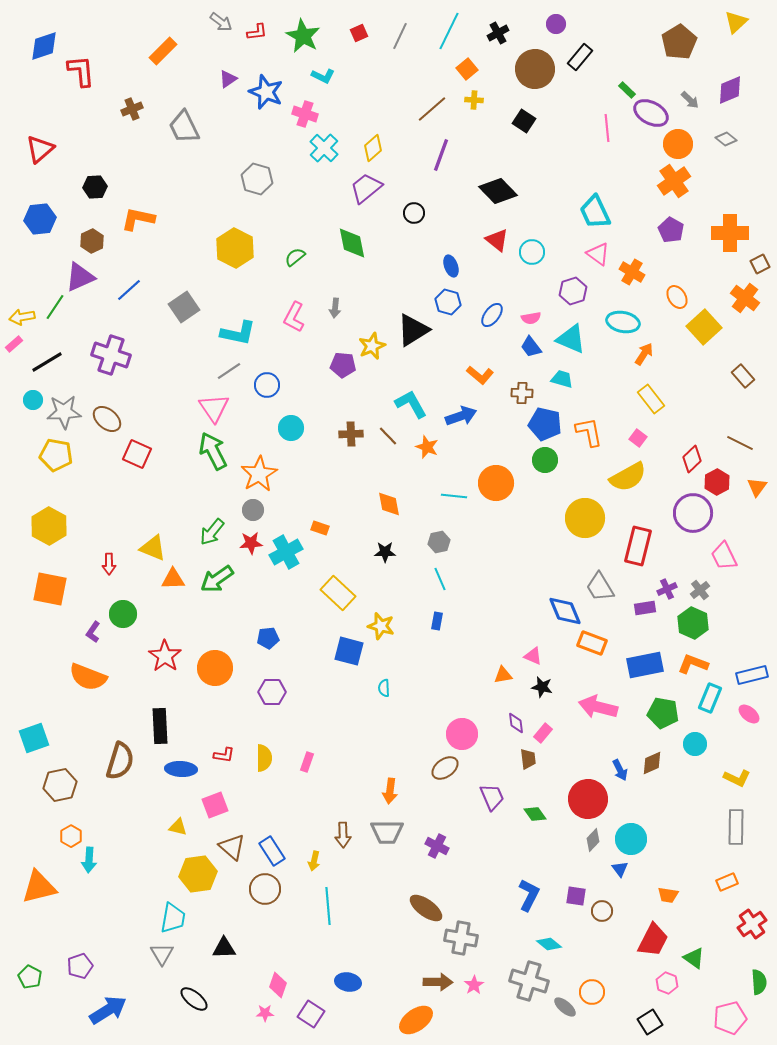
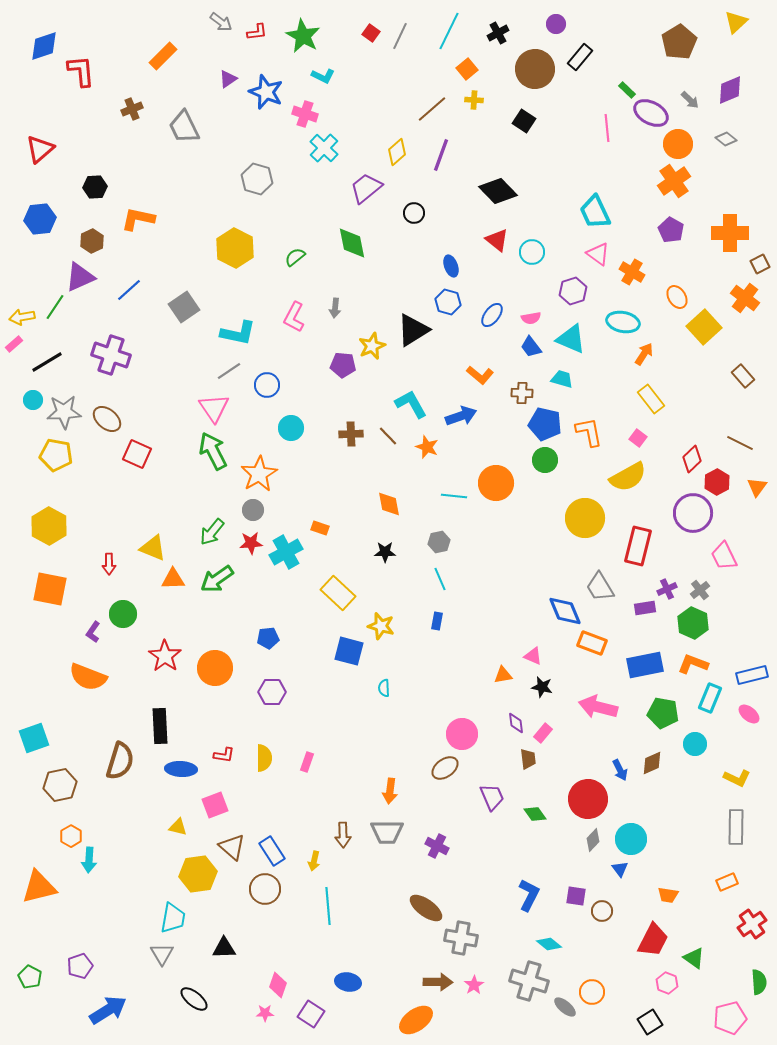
red square at (359, 33): moved 12 px right; rotated 30 degrees counterclockwise
orange rectangle at (163, 51): moved 5 px down
yellow diamond at (373, 148): moved 24 px right, 4 px down
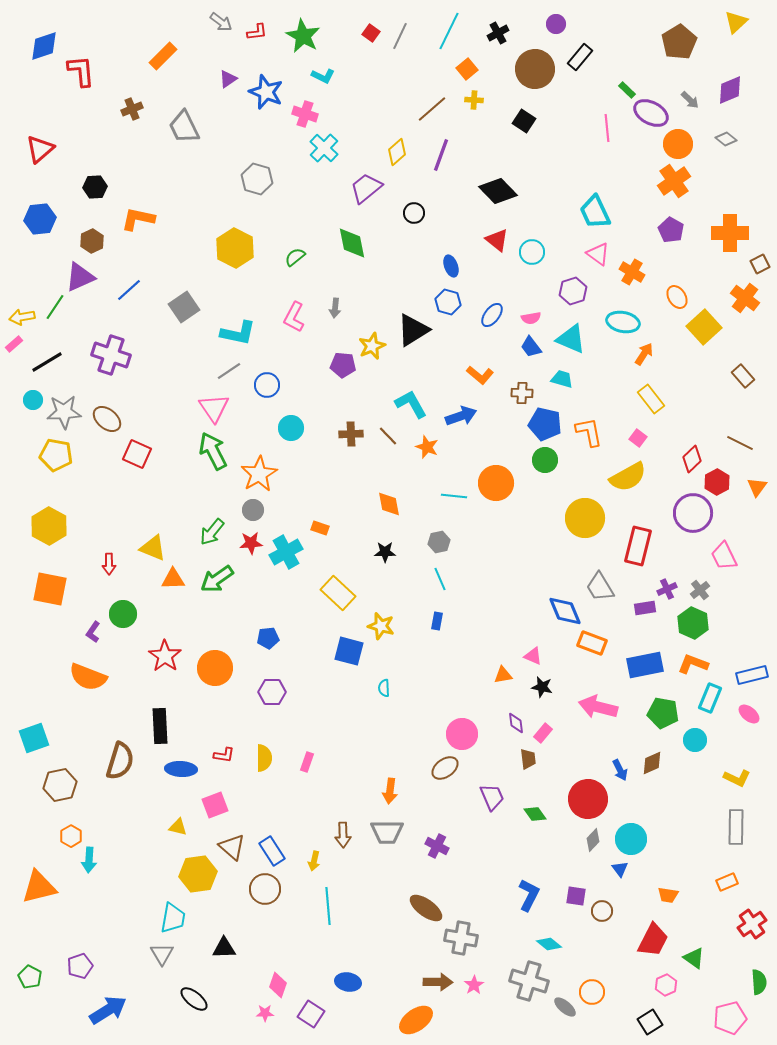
cyan circle at (695, 744): moved 4 px up
pink hexagon at (667, 983): moved 1 px left, 2 px down; rotated 15 degrees clockwise
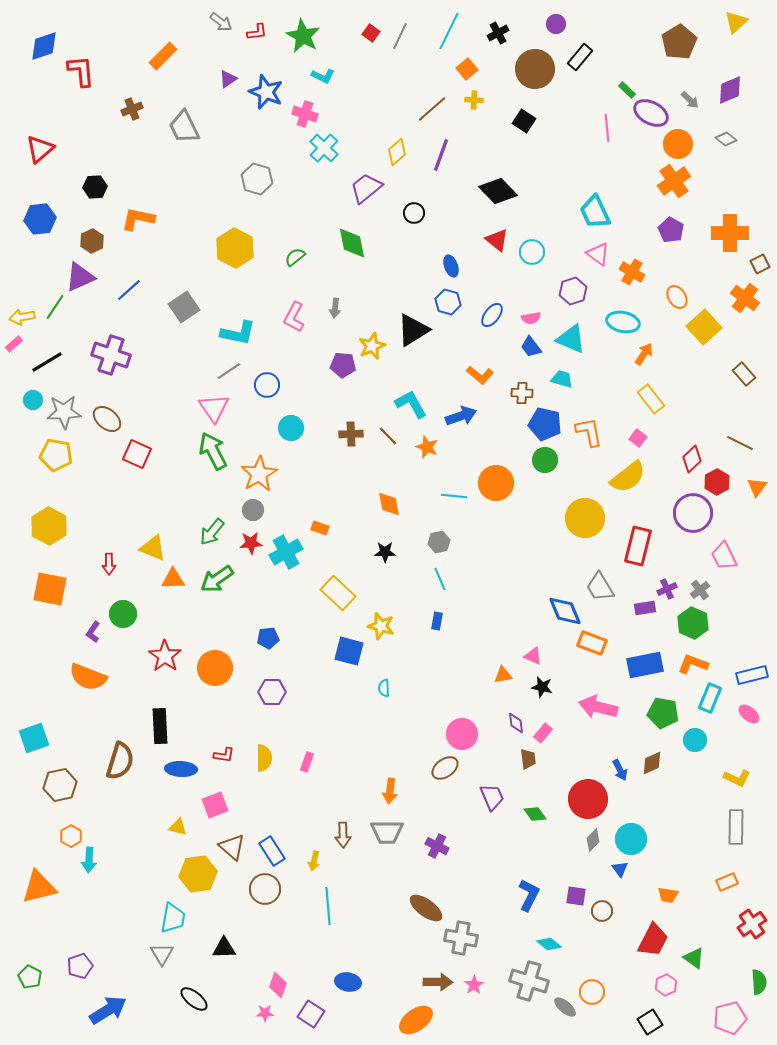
brown rectangle at (743, 376): moved 1 px right, 2 px up
yellow semicircle at (628, 477): rotated 9 degrees counterclockwise
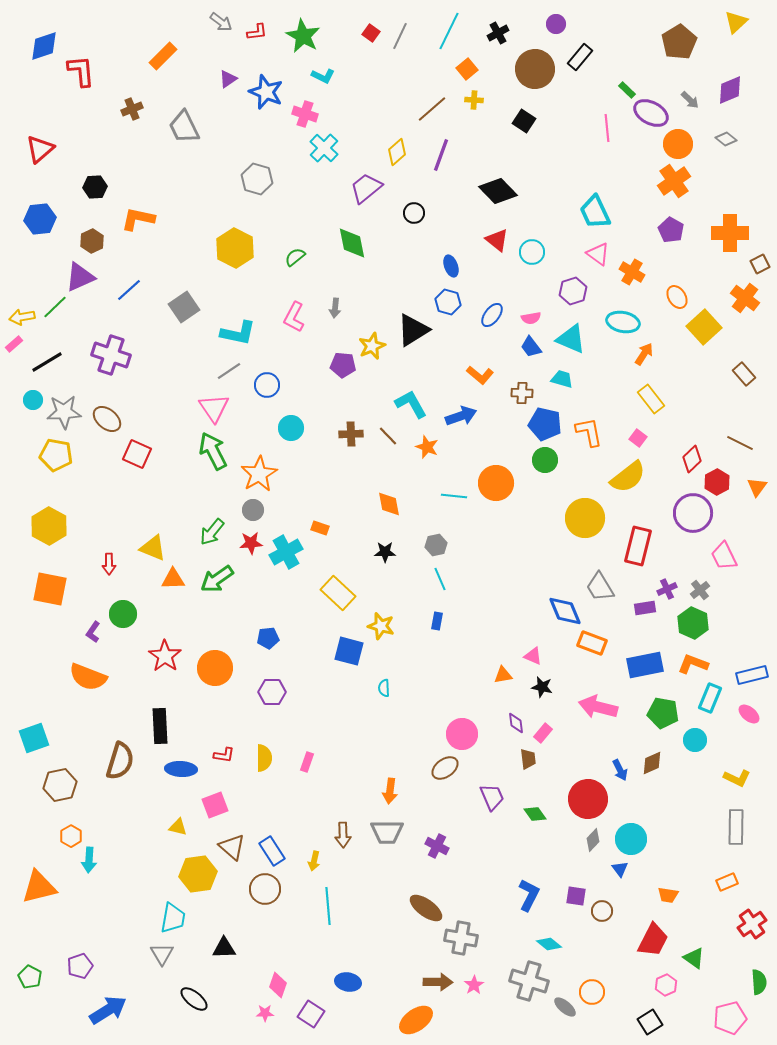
green line at (55, 307): rotated 12 degrees clockwise
gray hexagon at (439, 542): moved 3 px left, 3 px down
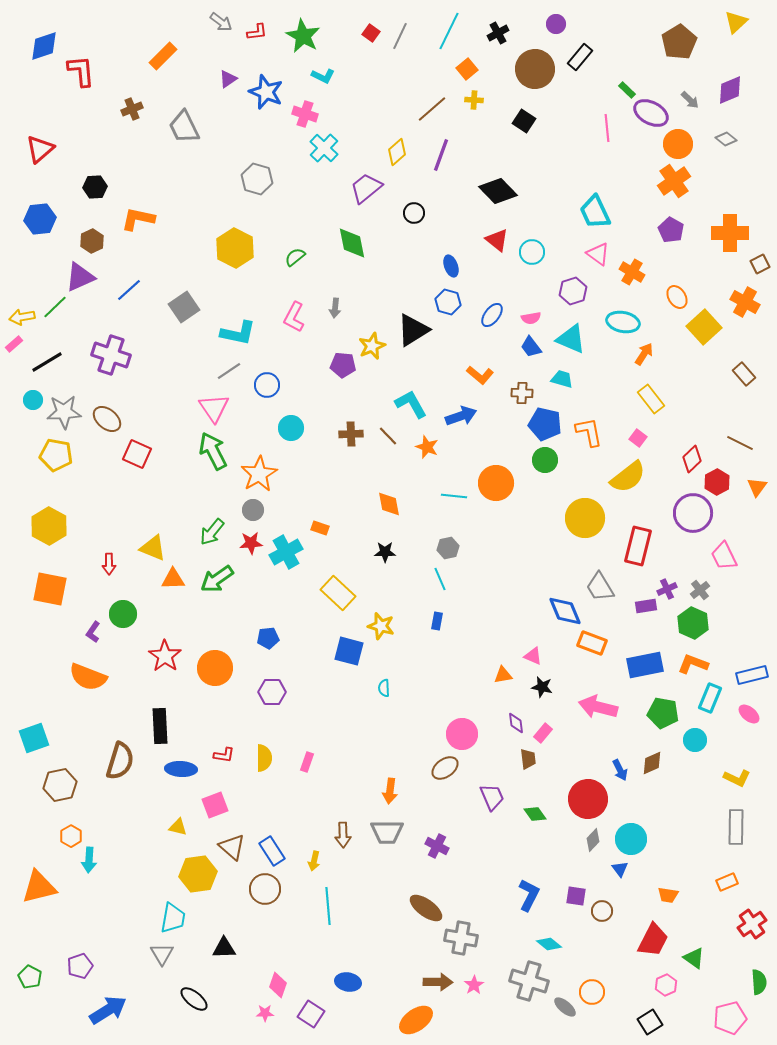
orange cross at (745, 298): moved 4 px down; rotated 8 degrees counterclockwise
gray hexagon at (436, 545): moved 12 px right, 3 px down
purple rectangle at (645, 608): moved 1 px right, 2 px up
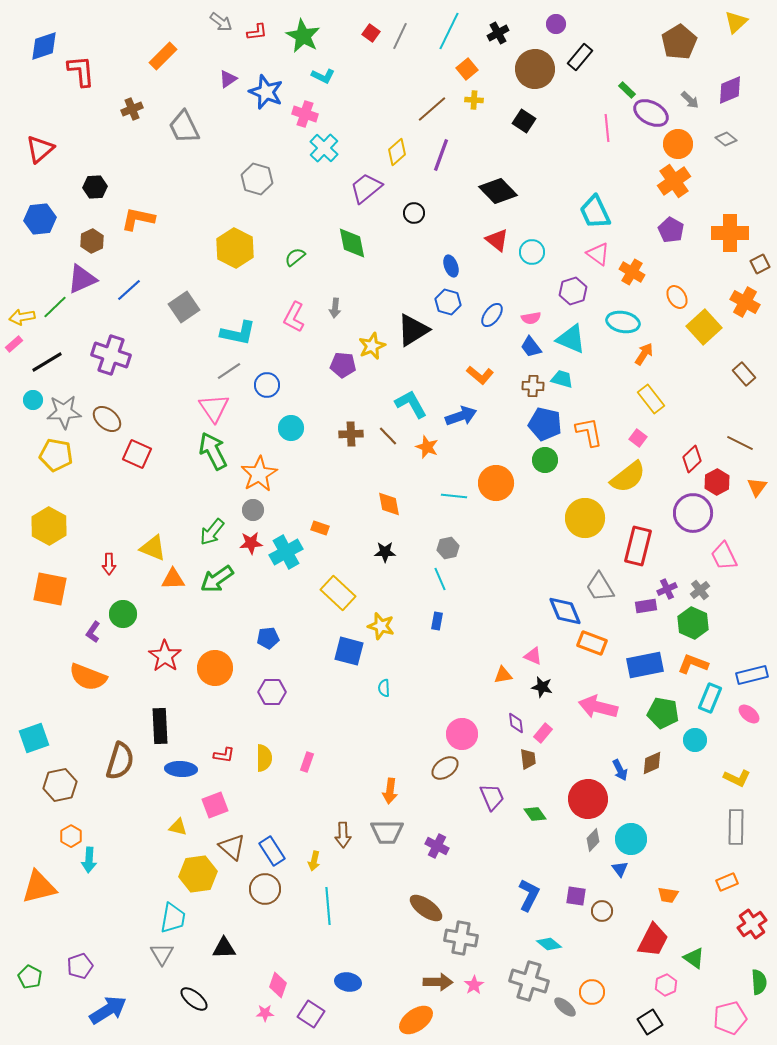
purple triangle at (80, 277): moved 2 px right, 2 px down
brown cross at (522, 393): moved 11 px right, 7 px up
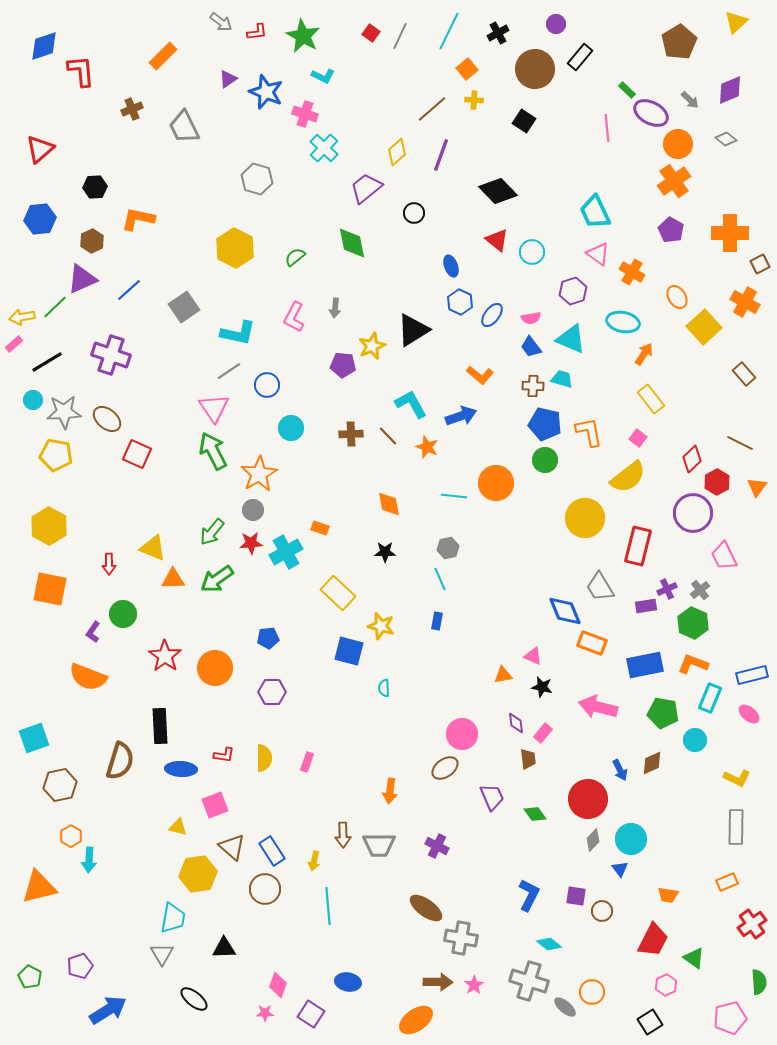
blue hexagon at (448, 302): moved 12 px right; rotated 10 degrees clockwise
gray trapezoid at (387, 832): moved 8 px left, 13 px down
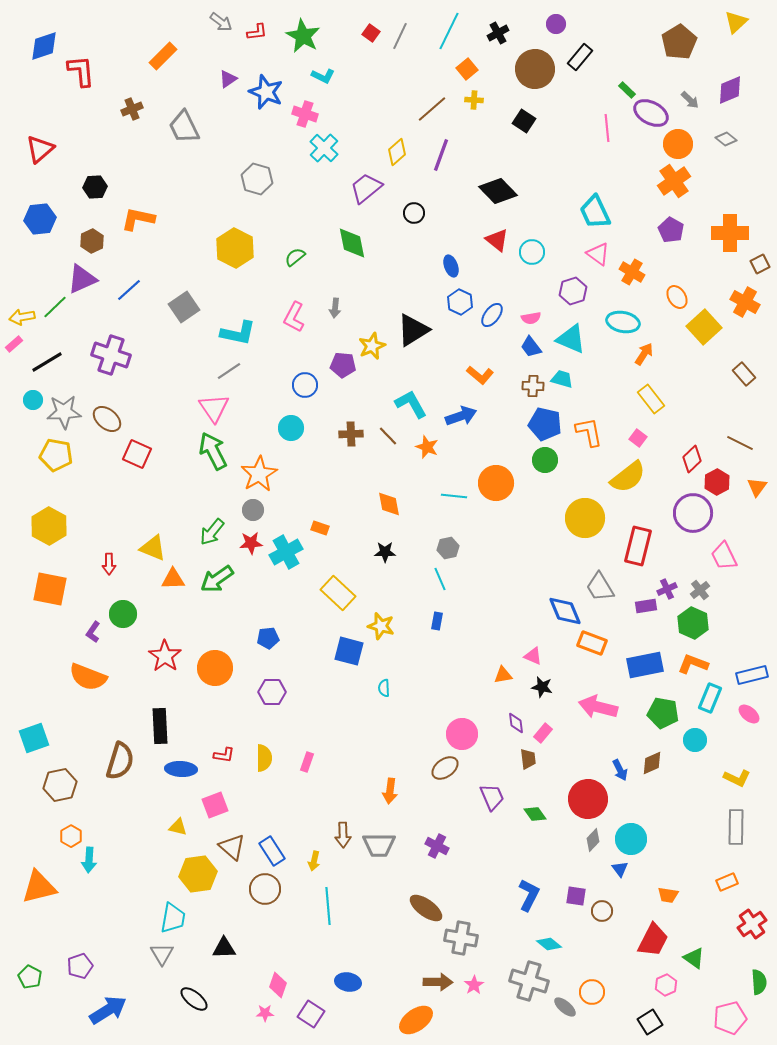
blue circle at (267, 385): moved 38 px right
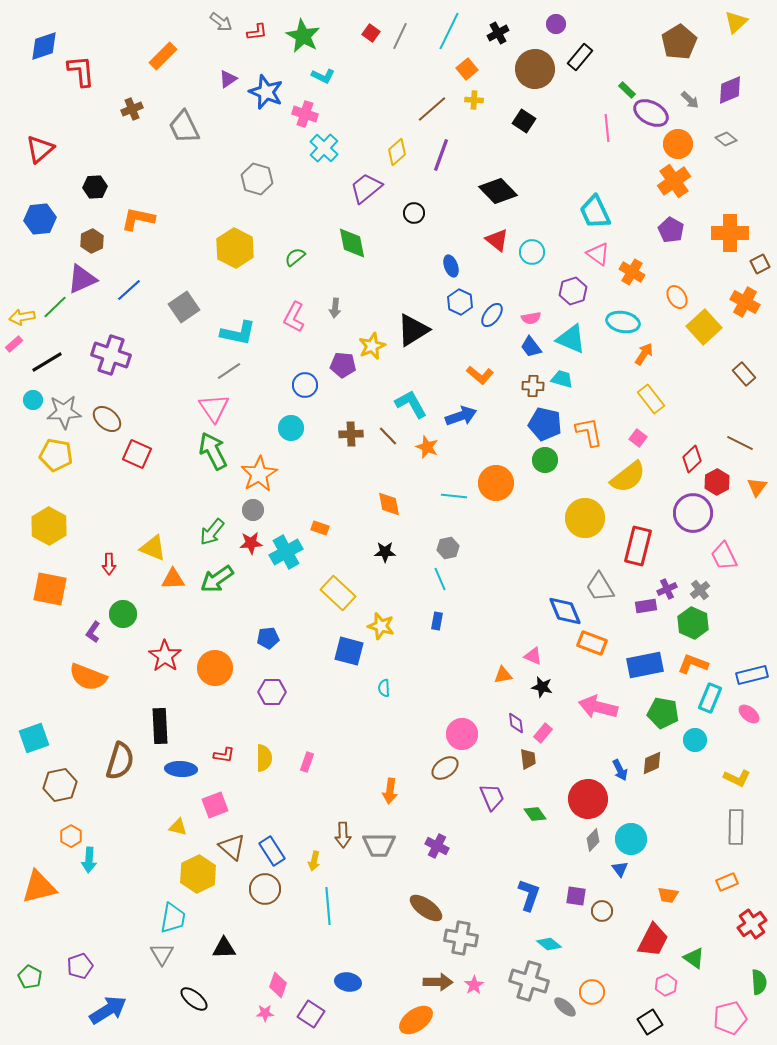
yellow hexagon at (198, 874): rotated 18 degrees counterclockwise
blue L-shape at (529, 895): rotated 8 degrees counterclockwise
